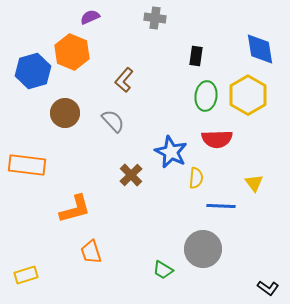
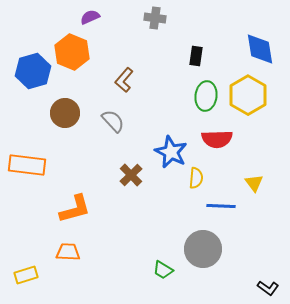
orange trapezoid: moved 23 px left; rotated 110 degrees clockwise
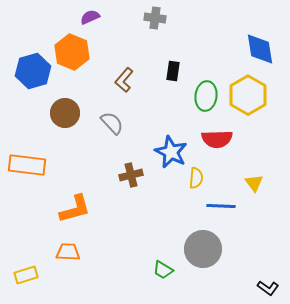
black rectangle: moved 23 px left, 15 px down
gray semicircle: moved 1 px left, 2 px down
brown cross: rotated 30 degrees clockwise
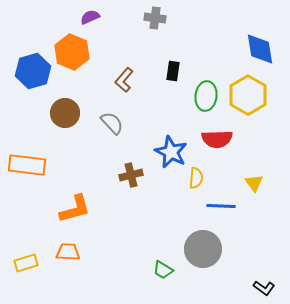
yellow rectangle: moved 12 px up
black L-shape: moved 4 px left
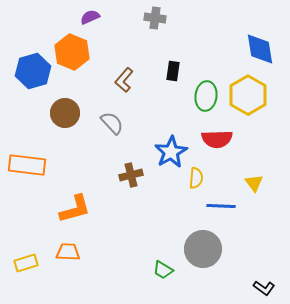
blue star: rotated 16 degrees clockwise
